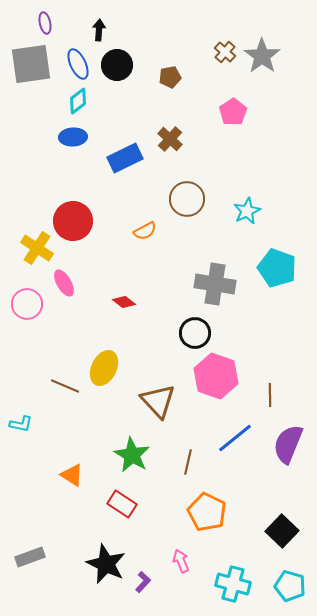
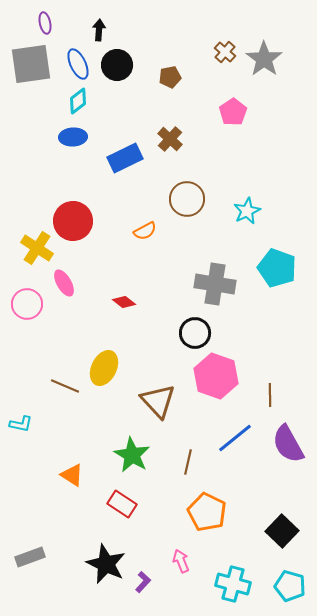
gray star at (262, 56): moved 2 px right, 3 px down
purple semicircle at (288, 444): rotated 51 degrees counterclockwise
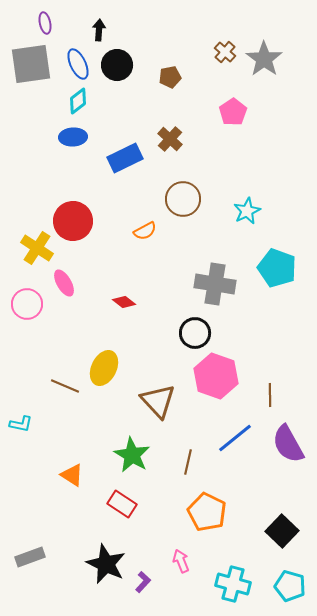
brown circle at (187, 199): moved 4 px left
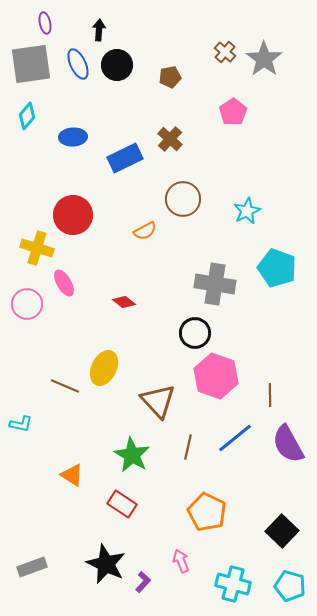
cyan diamond at (78, 101): moved 51 px left, 15 px down; rotated 12 degrees counterclockwise
red circle at (73, 221): moved 6 px up
yellow cross at (37, 248): rotated 16 degrees counterclockwise
brown line at (188, 462): moved 15 px up
gray rectangle at (30, 557): moved 2 px right, 10 px down
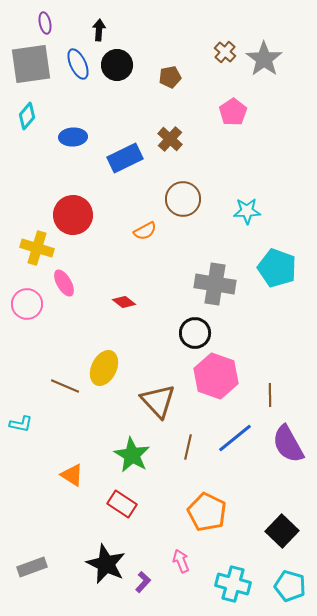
cyan star at (247, 211): rotated 24 degrees clockwise
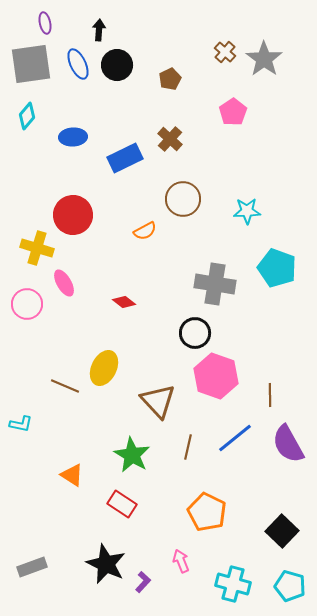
brown pentagon at (170, 77): moved 2 px down; rotated 15 degrees counterclockwise
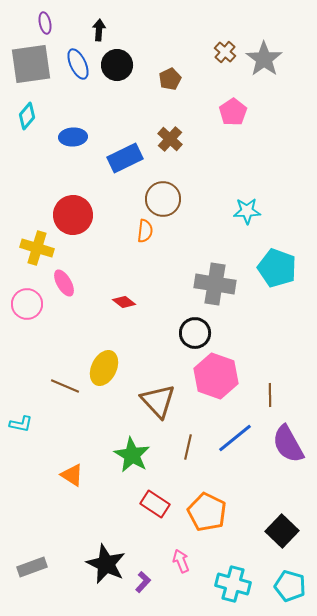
brown circle at (183, 199): moved 20 px left
orange semicircle at (145, 231): rotated 55 degrees counterclockwise
red rectangle at (122, 504): moved 33 px right
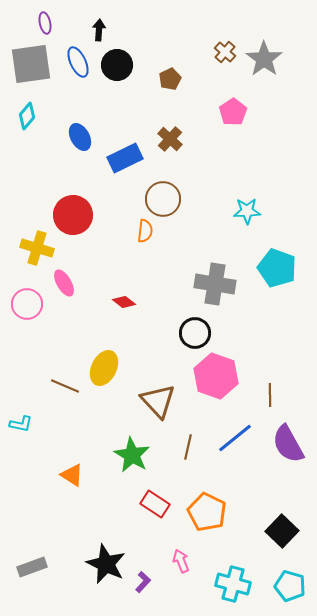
blue ellipse at (78, 64): moved 2 px up
blue ellipse at (73, 137): moved 7 px right; rotated 64 degrees clockwise
